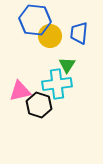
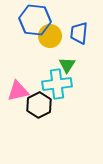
pink triangle: moved 2 px left
black hexagon: rotated 15 degrees clockwise
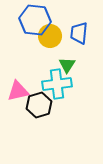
black hexagon: rotated 10 degrees clockwise
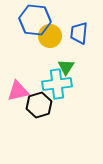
green triangle: moved 1 px left, 2 px down
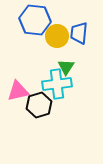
yellow circle: moved 7 px right
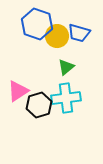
blue hexagon: moved 2 px right, 4 px down; rotated 12 degrees clockwise
blue trapezoid: rotated 80 degrees counterclockwise
green triangle: rotated 18 degrees clockwise
cyan cross: moved 9 px right, 14 px down
pink triangle: rotated 20 degrees counterclockwise
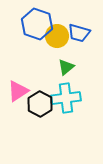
black hexagon: moved 1 px right, 1 px up; rotated 15 degrees counterclockwise
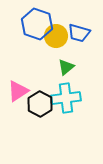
yellow circle: moved 1 px left
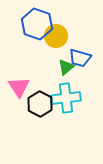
blue trapezoid: moved 1 px right, 25 px down
pink triangle: moved 1 px right, 4 px up; rotated 30 degrees counterclockwise
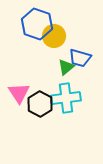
yellow circle: moved 2 px left
pink triangle: moved 6 px down
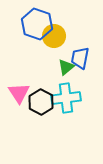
blue trapezoid: rotated 85 degrees clockwise
black hexagon: moved 1 px right, 2 px up
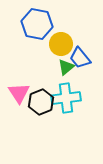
blue hexagon: rotated 8 degrees counterclockwise
yellow circle: moved 7 px right, 8 px down
blue trapezoid: rotated 50 degrees counterclockwise
black hexagon: rotated 10 degrees clockwise
